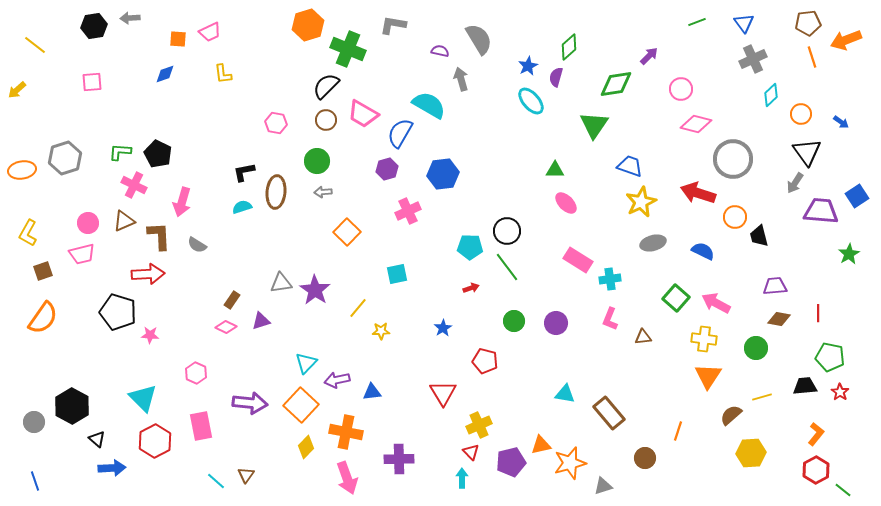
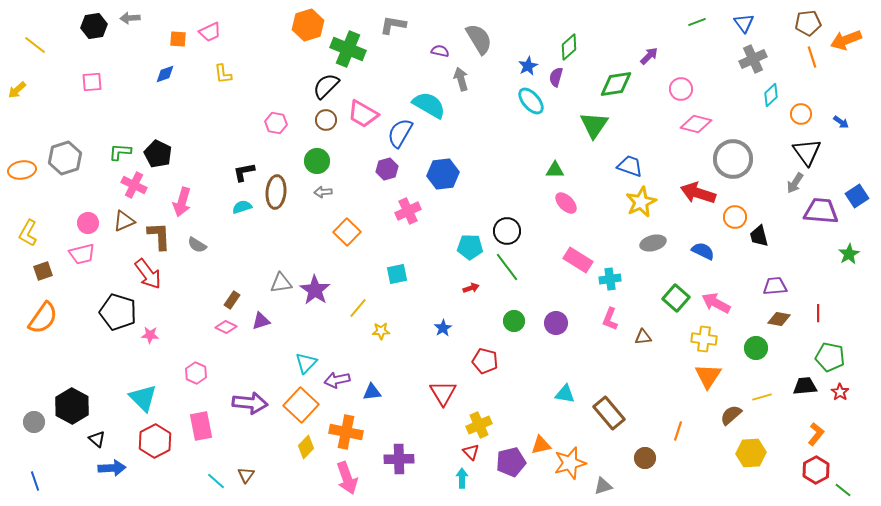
red arrow at (148, 274): rotated 56 degrees clockwise
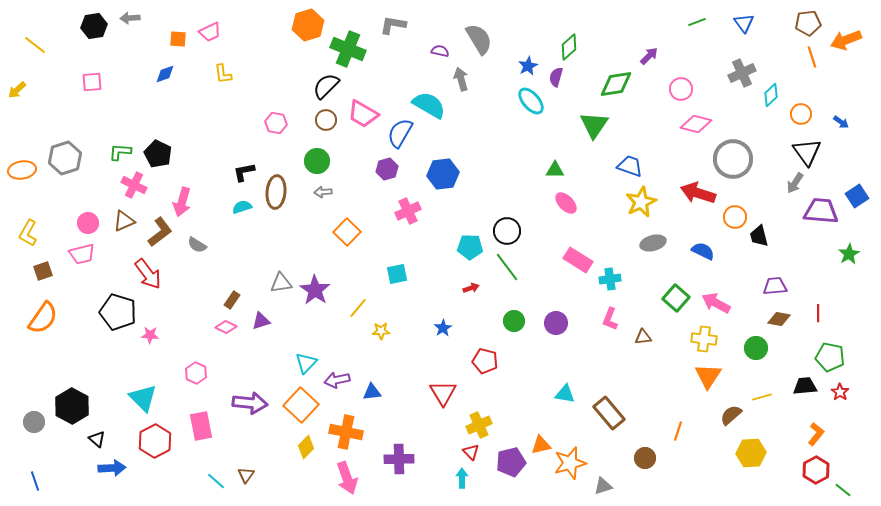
gray cross at (753, 59): moved 11 px left, 14 px down
brown L-shape at (159, 236): moved 1 px right, 4 px up; rotated 56 degrees clockwise
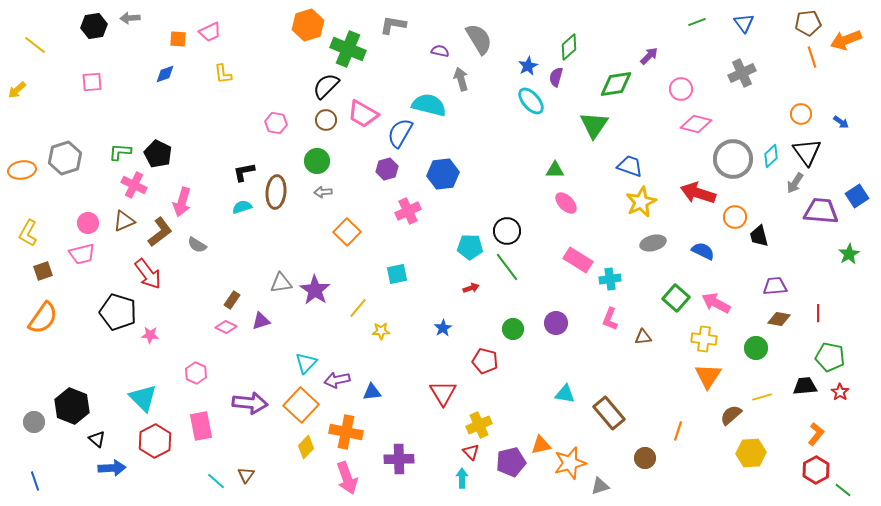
cyan diamond at (771, 95): moved 61 px down
cyan semicircle at (429, 105): rotated 16 degrees counterclockwise
green circle at (514, 321): moved 1 px left, 8 px down
black hexagon at (72, 406): rotated 8 degrees counterclockwise
gray triangle at (603, 486): moved 3 px left
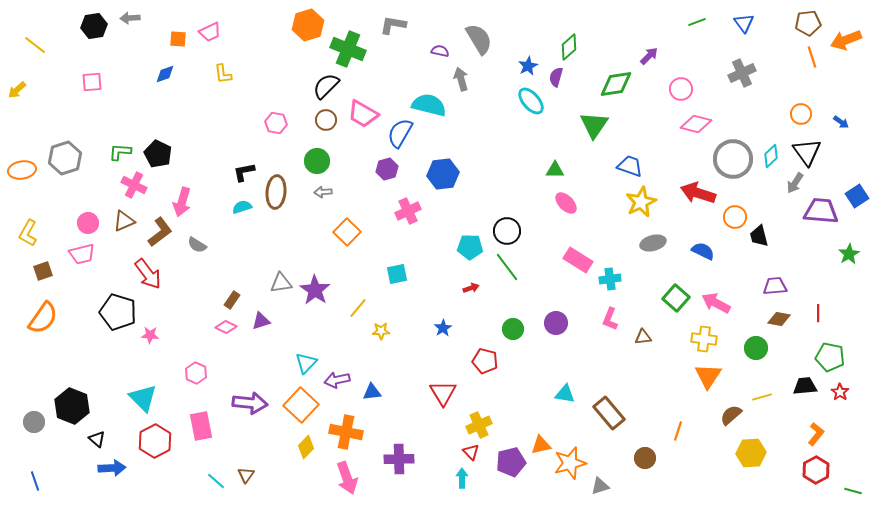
green line at (843, 490): moved 10 px right, 1 px down; rotated 24 degrees counterclockwise
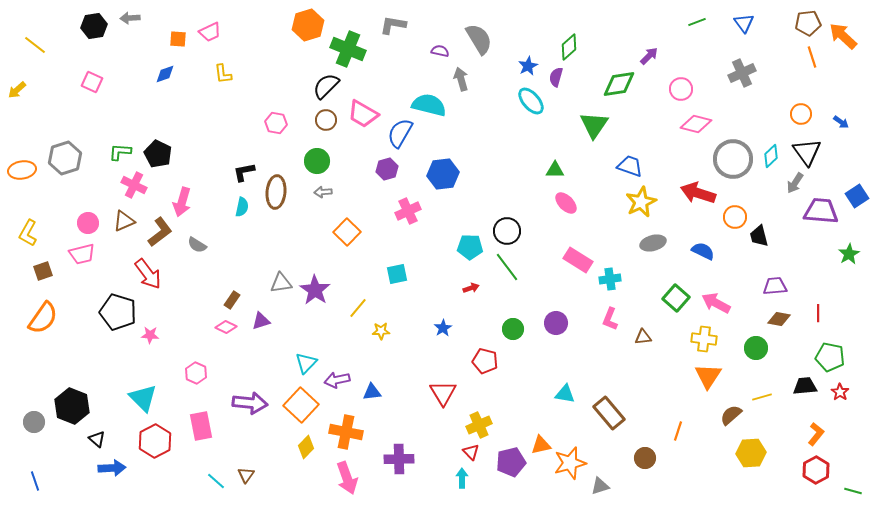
orange arrow at (846, 40): moved 3 px left, 4 px up; rotated 64 degrees clockwise
pink square at (92, 82): rotated 30 degrees clockwise
green diamond at (616, 84): moved 3 px right
cyan semicircle at (242, 207): rotated 120 degrees clockwise
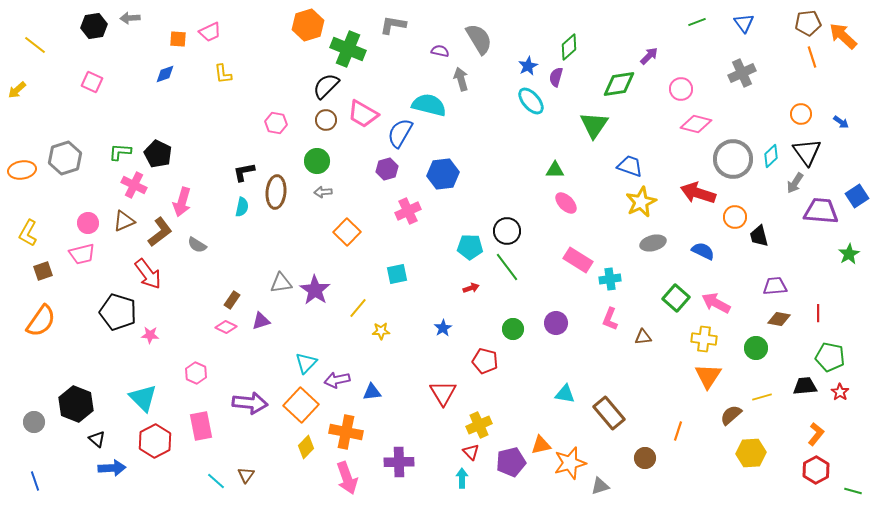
orange semicircle at (43, 318): moved 2 px left, 3 px down
black hexagon at (72, 406): moved 4 px right, 2 px up
purple cross at (399, 459): moved 3 px down
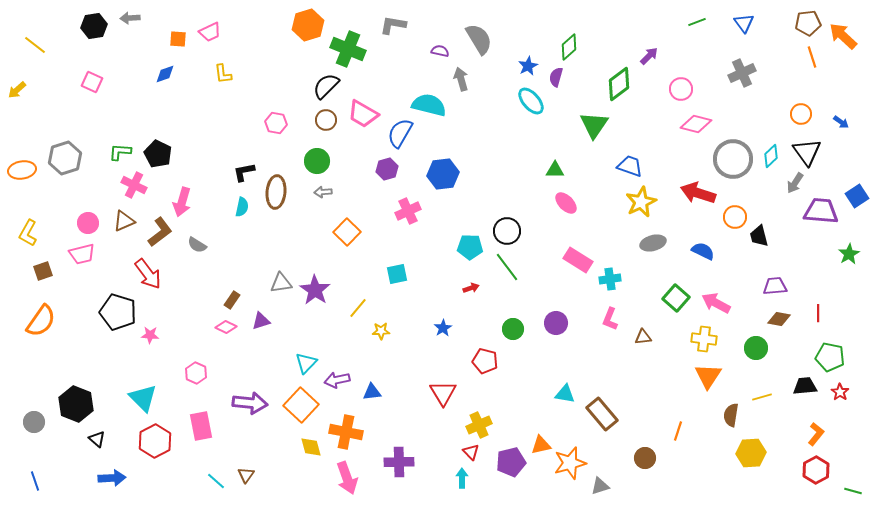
green diamond at (619, 84): rotated 28 degrees counterclockwise
brown rectangle at (609, 413): moved 7 px left, 1 px down
brown semicircle at (731, 415): rotated 40 degrees counterclockwise
yellow diamond at (306, 447): moved 5 px right; rotated 60 degrees counterclockwise
blue arrow at (112, 468): moved 10 px down
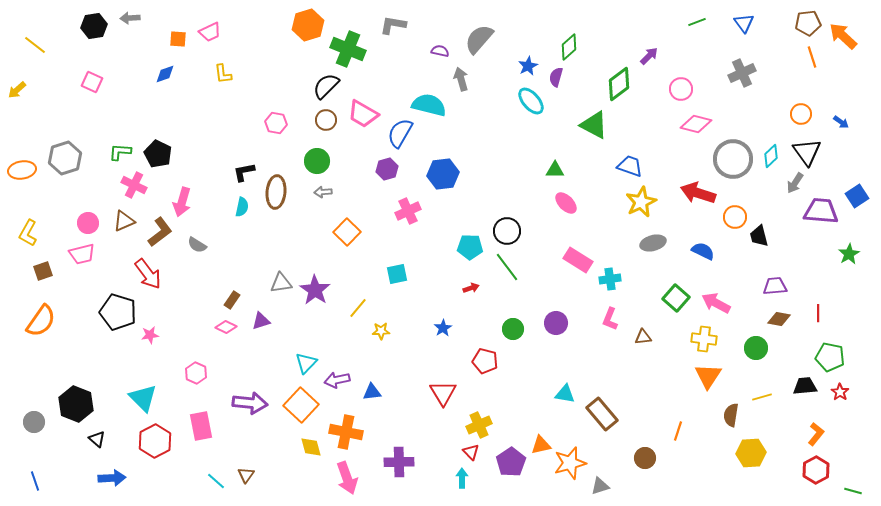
gray semicircle at (479, 39): rotated 108 degrees counterclockwise
green triangle at (594, 125): rotated 36 degrees counterclockwise
pink star at (150, 335): rotated 12 degrees counterclockwise
purple pentagon at (511, 462): rotated 20 degrees counterclockwise
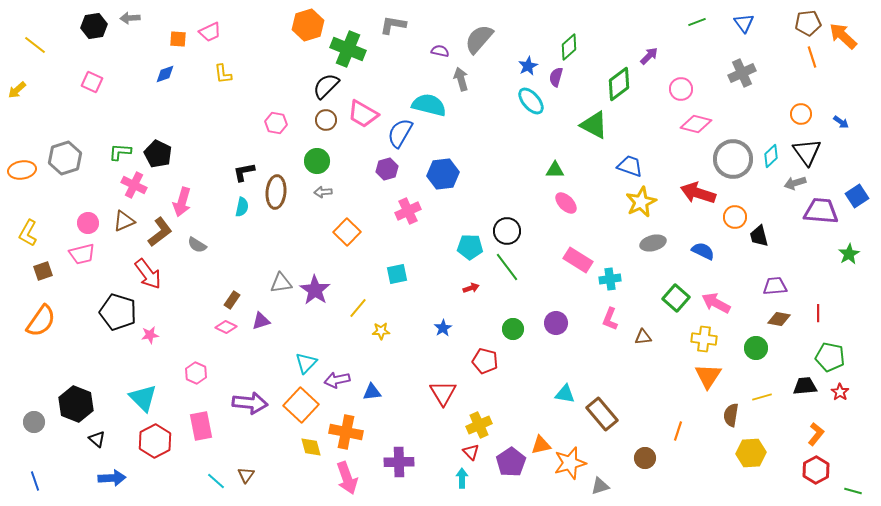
gray arrow at (795, 183): rotated 40 degrees clockwise
